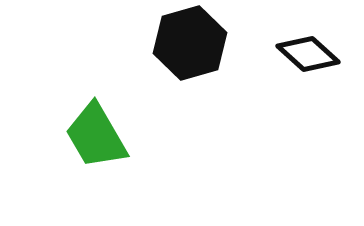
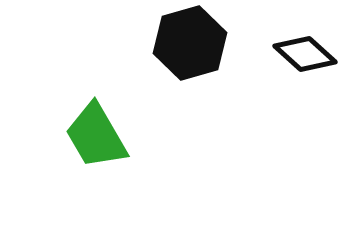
black diamond: moved 3 px left
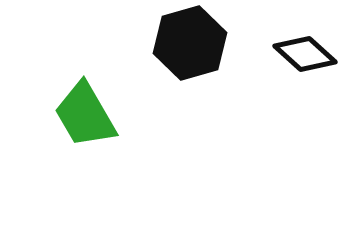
green trapezoid: moved 11 px left, 21 px up
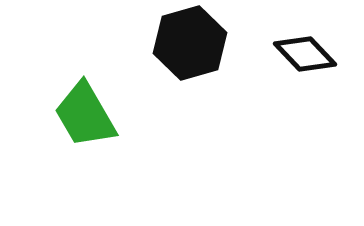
black diamond: rotated 4 degrees clockwise
